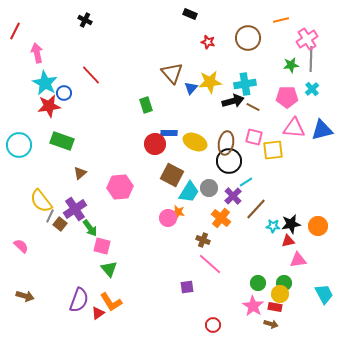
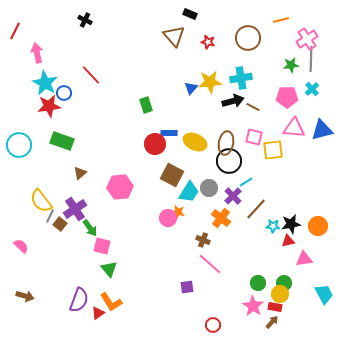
brown triangle at (172, 73): moved 2 px right, 37 px up
cyan cross at (245, 84): moved 4 px left, 6 px up
pink triangle at (298, 260): moved 6 px right, 1 px up
brown arrow at (271, 324): moved 1 px right, 2 px up; rotated 64 degrees counterclockwise
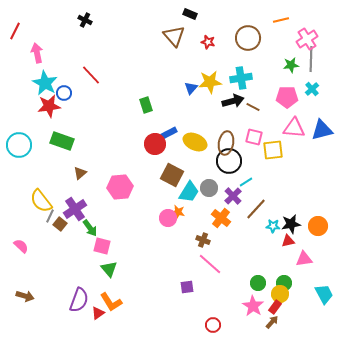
blue rectangle at (169, 133): rotated 28 degrees counterclockwise
red rectangle at (275, 307): rotated 64 degrees counterclockwise
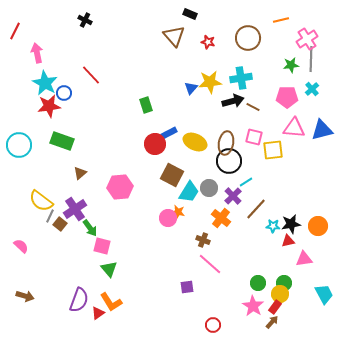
yellow semicircle at (41, 201): rotated 15 degrees counterclockwise
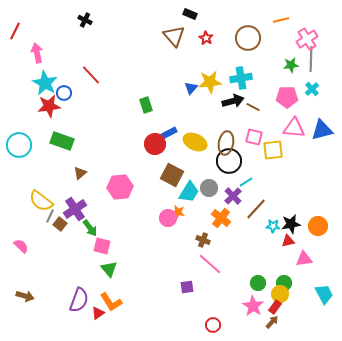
red star at (208, 42): moved 2 px left, 4 px up; rotated 16 degrees clockwise
